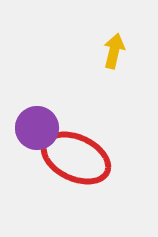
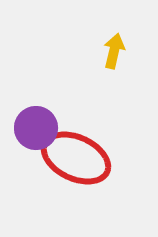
purple circle: moved 1 px left
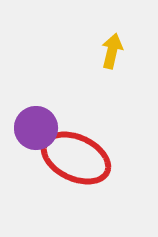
yellow arrow: moved 2 px left
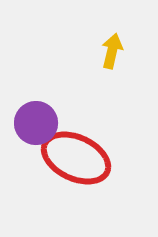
purple circle: moved 5 px up
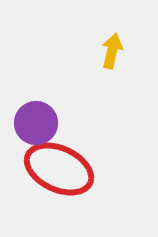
red ellipse: moved 17 px left, 11 px down
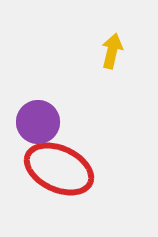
purple circle: moved 2 px right, 1 px up
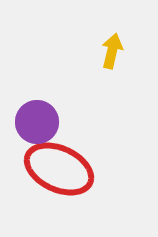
purple circle: moved 1 px left
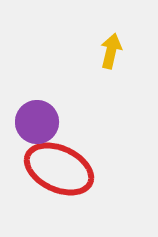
yellow arrow: moved 1 px left
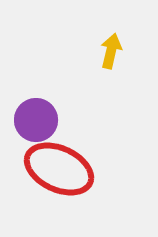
purple circle: moved 1 px left, 2 px up
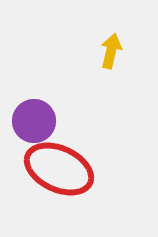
purple circle: moved 2 px left, 1 px down
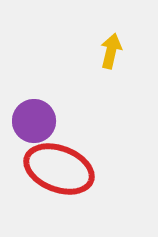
red ellipse: rotated 4 degrees counterclockwise
